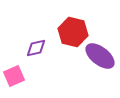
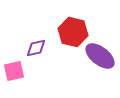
pink square: moved 5 px up; rotated 10 degrees clockwise
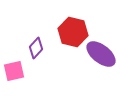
purple diamond: rotated 35 degrees counterclockwise
purple ellipse: moved 1 px right, 2 px up
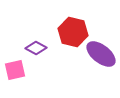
purple diamond: rotated 75 degrees clockwise
pink square: moved 1 px right, 1 px up
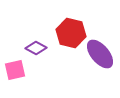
red hexagon: moved 2 px left, 1 px down
purple ellipse: moved 1 px left; rotated 12 degrees clockwise
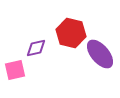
purple diamond: rotated 40 degrees counterclockwise
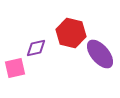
pink square: moved 2 px up
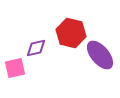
purple ellipse: moved 1 px down
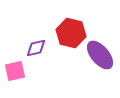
pink square: moved 3 px down
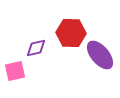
red hexagon: rotated 12 degrees counterclockwise
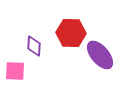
purple diamond: moved 2 px left, 2 px up; rotated 75 degrees counterclockwise
pink square: rotated 15 degrees clockwise
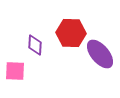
purple diamond: moved 1 px right, 1 px up
purple ellipse: moved 1 px up
